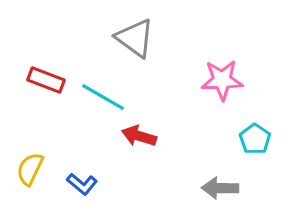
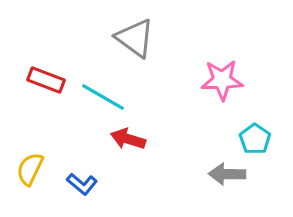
red arrow: moved 11 px left, 3 px down
gray arrow: moved 7 px right, 14 px up
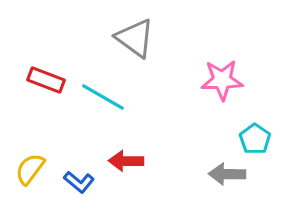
red arrow: moved 2 px left, 22 px down; rotated 16 degrees counterclockwise
yellow semicircle: rotated 12 degrees clockwise
blue L-shape: moved 3 px left, 2 px up
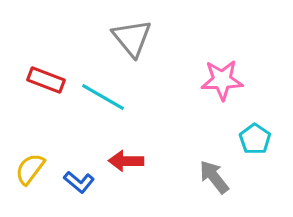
gray triangle: moved 3 px left; rotated 15 degrees clockwise
gray arrow: moved 13 px left, 3 px down; rotated 51 degrees clockwise
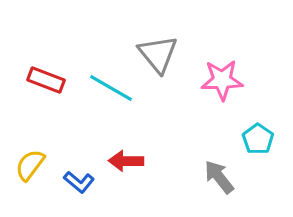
gray triangle: moved 26 px right, 16 px down
cyan line: moved 8 px right, 9 px up
cyan pentagon: moved 3 px right
yellow semicircle: moved 4 px up
gray arrow: moved 5 px right
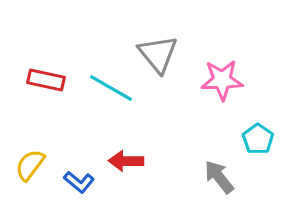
red rectangle: rotated 9 degrees counterclockwise
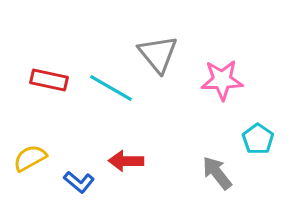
red rectangle: moved 3 px right
yellow semicircle: moved 7 px up; rotated 24 degrees clockwise
gray arrow: moved 2 px left, 4 px up
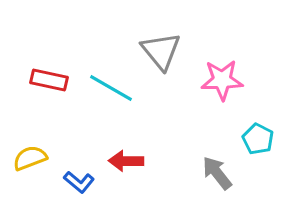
gray triangle: moved 3 px right, 3 px up
cyan pentagon: rotated 8 degrees counterclockwise
yellow semicircle: rotated 8 degrees clockwise
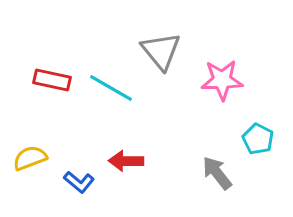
red rectangle: moved 3 px right
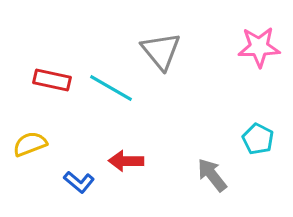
pink star: moved 37 px right, 33 px up
yellow semicircle: moved 14 px up
gray arrow: moved 5 px left, 2 px down
